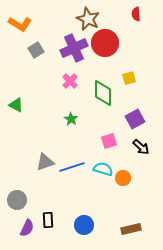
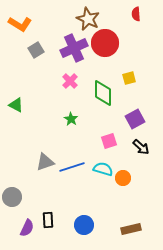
gray circle: moved 5 px left, 3 px up
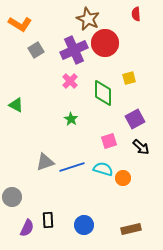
purple cross: moved 2 px down
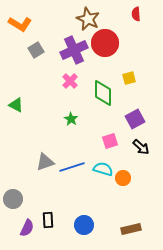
pink square: moved 1 px right
gray circle: moved 1 px right, 2 px down
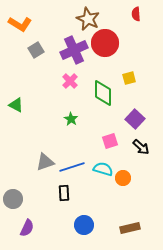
purple square: rotated 18 degrees counterclockwise
black rectangle: moved 16 px right, 27 px up
brown rectangle: moved 1 px left, 1 px up
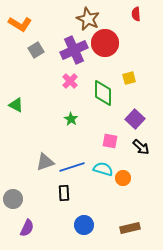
pink square: rotated 28 degrees clockwise
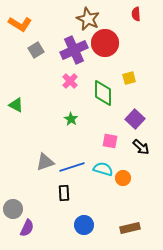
gray circle: moved 10 px down
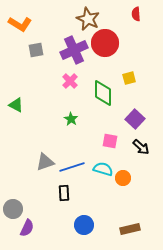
gray square: rotated 21 degrees clockwise
brown rectangle: moved 1 px down
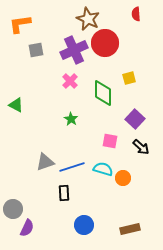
orange L-shape: rotated 140 degrees clockwise
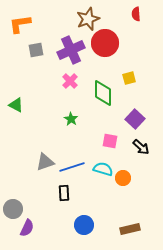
brown star: rotated 25 degrees clockwise
purple cross: moved 3 px left
